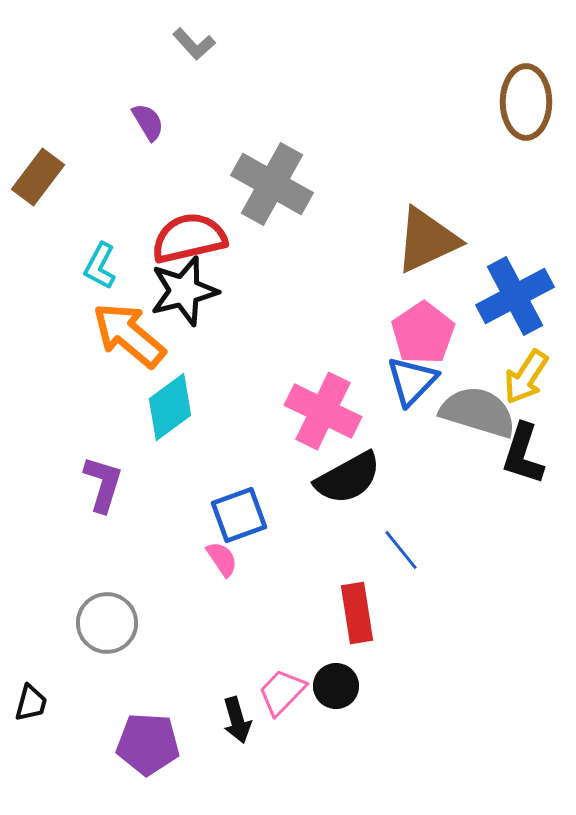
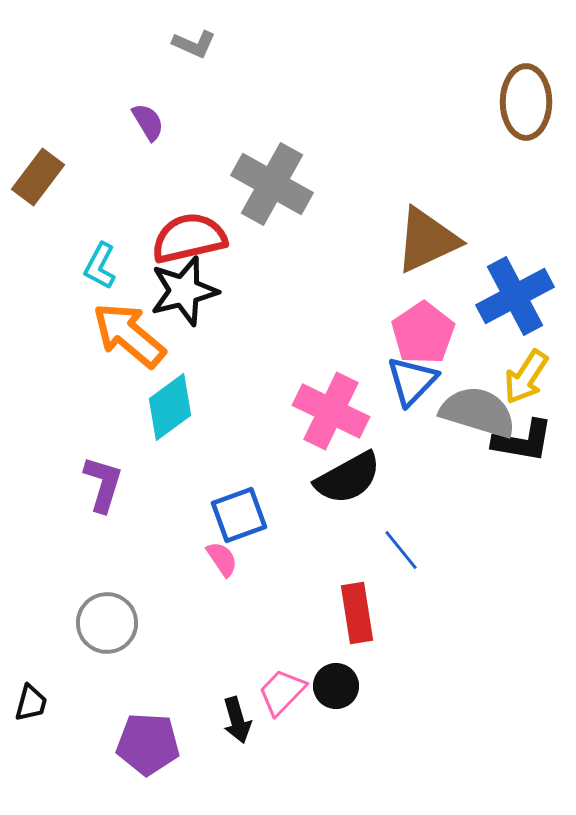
gray L-shape: rotated 24 degrees counterclockwise
pink cross: moved 8 px right
black L-shape: moved 13 px up; rotated 98 degrees counterclockwise
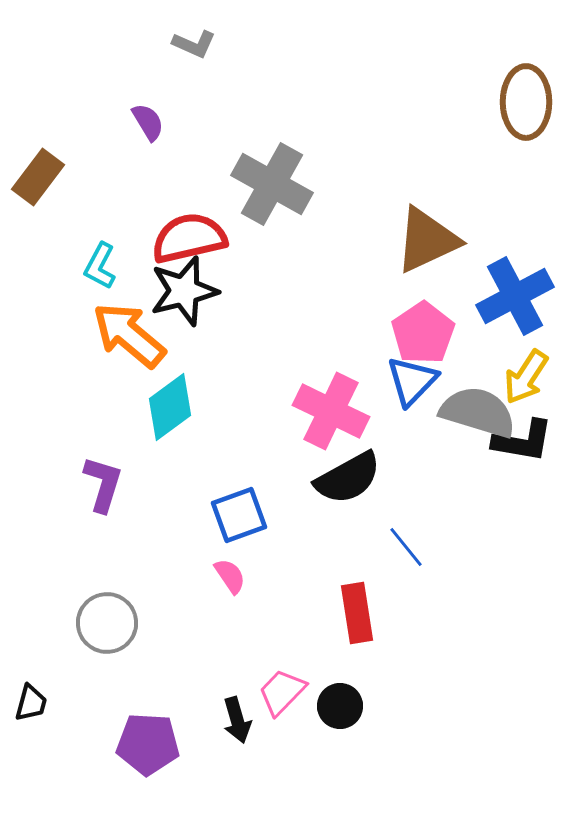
blue line: moved 5 px right, 3 px up
pink semicircle: moved 8 px right, 17 px down
black circle: moved 4 px right, 20 px down
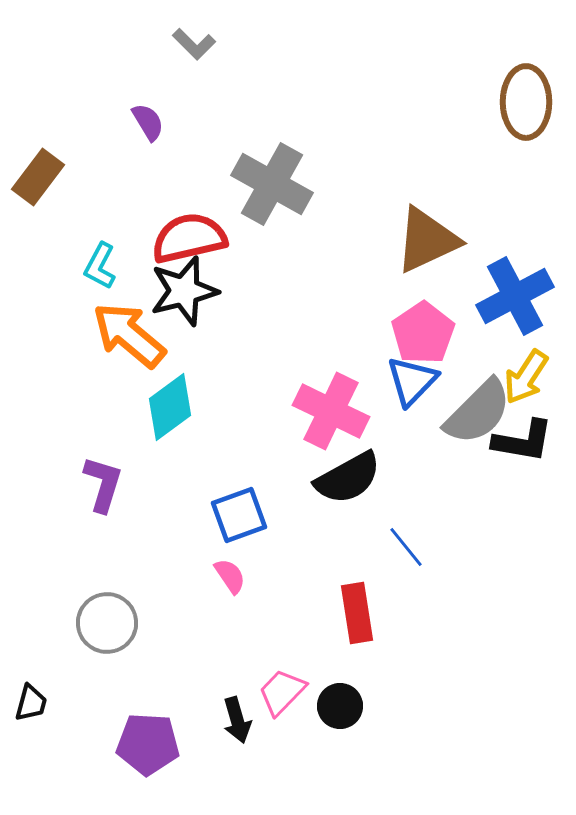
gray L-shape: rotated 21 degrees clockwise
gray semicircle: rotated 118 degrees clockwise
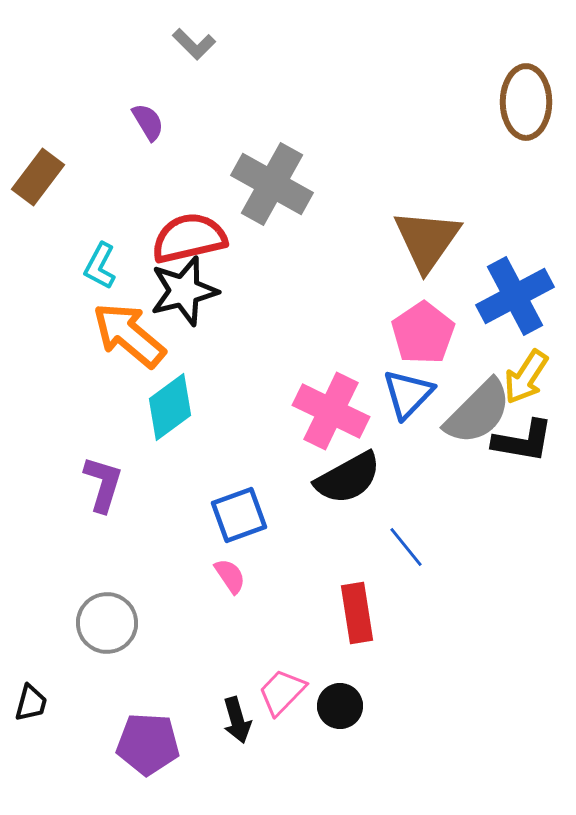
brown triangle: rotated 30 degrees counterclockwise
blue triangle: moved 4 px left, 13 px down
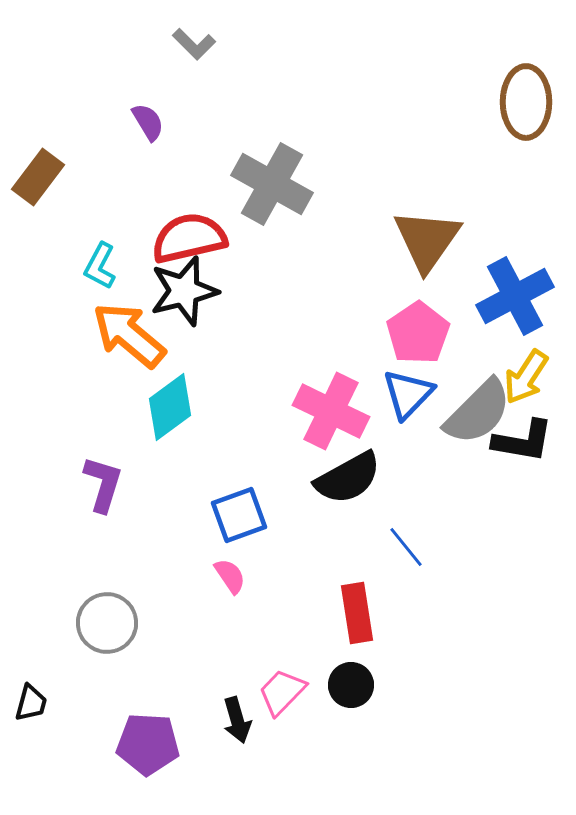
pink pentagon: moved 5 px left
black circle: moved 11 px right, 21 px up
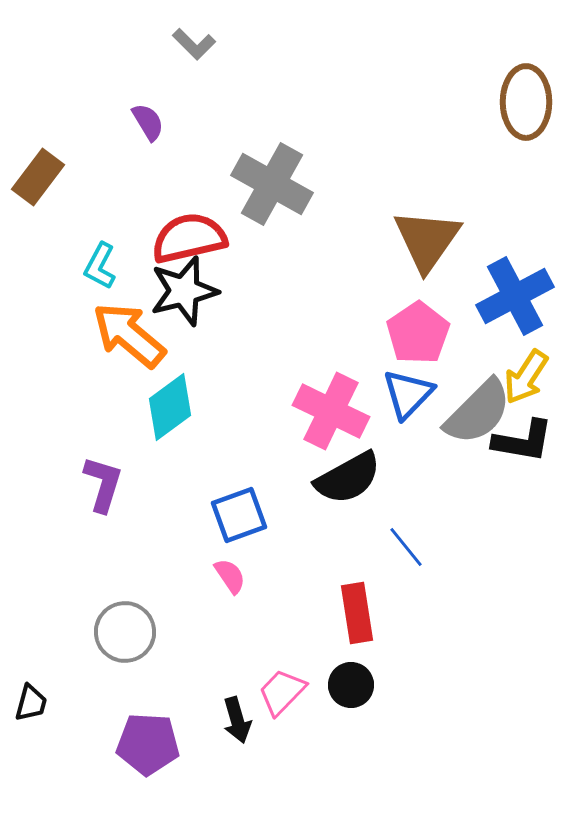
gray circle: moved 18 px right, 9 px down
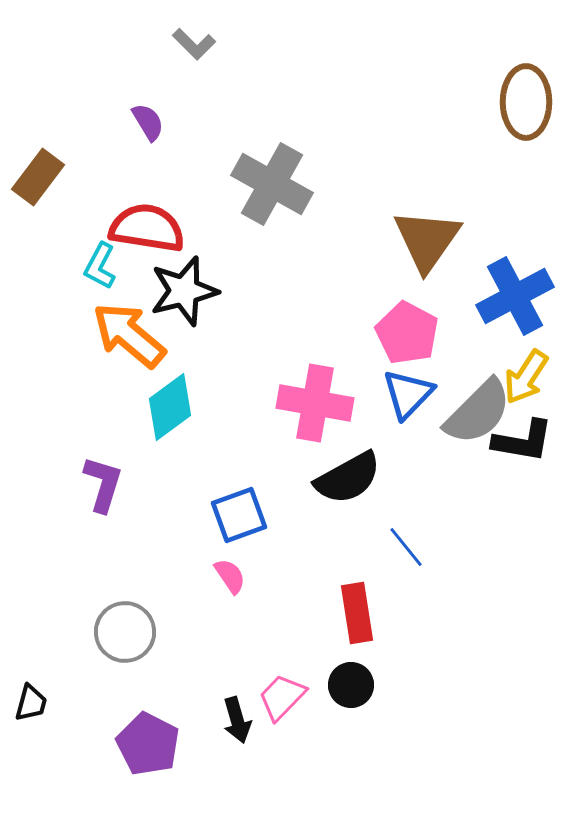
red semicircle: moved 42 px left, 10 px up; rotated 22 degrees clockwise
pink pentagon: moved 11 px left; rotated 10 degrees counterclockwise
pink cross: moved 16 px left, 8 px up; rotated 16 degrees counterclockwise
pink trapezoid: moved 5 px down
purple pentagon: rotated 24 degrees clockwise
